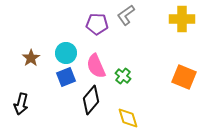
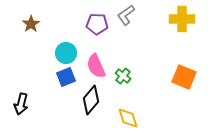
brown star: moved 34 px up
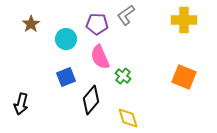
yellow cross: moved 2 px right, 1 px down
cyan circle: moved 14 px up
pink semicircle: moved 4 px right, 9 px up
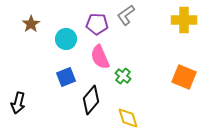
black arrow: moved 3 px left, 1 px up
